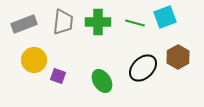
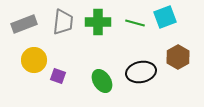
black ellipse: moved 2 px left, 4 px down; rotated 32 degrees clockwise
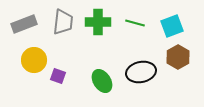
cyan square: moved 7 px right, 9 px down
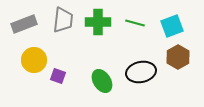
gray trapezoid: moved 2 px up
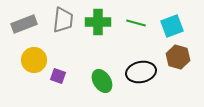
green line: moved 1 px right
brown hexagon: rotated 15 degrees counterclockwise
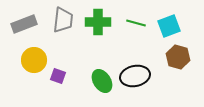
cyan square: moved 3 px left
black ellipse: moved 6 px left, 4 px down
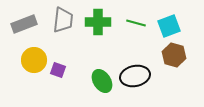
brown hexagon: moved 4 px left, 2 px up
purple square: moved 6 px up
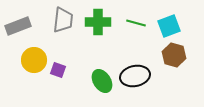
gray rectangle: moved 6 px left, 2 px down
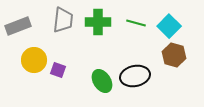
cyan square: rotated 25 degrees counterclockwise
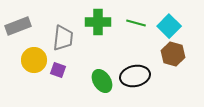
gray trapezoid: moved 18 px down
brown hexagon: moved 1 px left, 1 px up
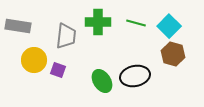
gray rectangle: rotated 30 degrees clockwise
gray trapezoid: moved 3 px right, 2 px up
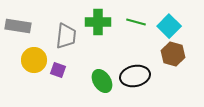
green line: moved 1 px up
